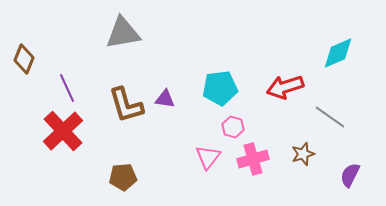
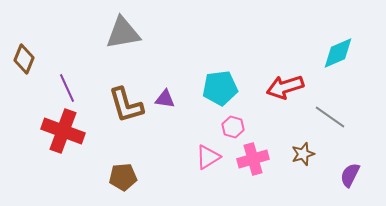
red cross: rotated 27 degrees counterclockwise
pink triangle: rotated 20 degrees clockwise
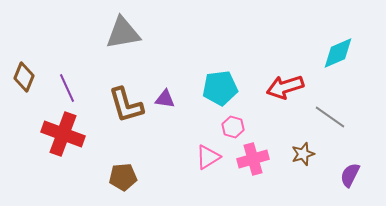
brown diamond: moved 18 px down
red cross: moved 3 px down
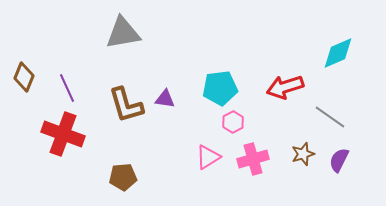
pink hexagon: moved 5 px up; rotated 15 degrees clockwise
purple semicircle: moved 11 px left, 15 px up
